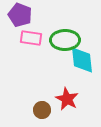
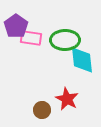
purple pentagon: moved 4 px left, 11 px down; rotated 15 degrees clockwise
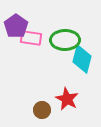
cyan diamond: moved 1 px up; rotated 20 degrees clockwise
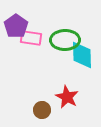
cyan diamond: moved 4 px up; rotated 16 degrees counterclockwise
red star: moved 2 px up
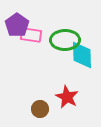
purple pentagon: moved 1 px right, 1 px up
pink rectangle: moved 3 px up
brown circle: moved 2 px left, 1 px up
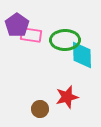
red star: rotated 30 degrees clockwise
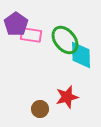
purple pentagon: moved 1 px left, 1 px up
green ellipse: rotated 52 degrees clockwise
cyan diamond: moved 1 px left
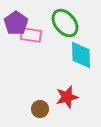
purple pentagon: moved 1 px up
green ellipse: moved 17 px up
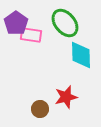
red star: moved 1 px left
